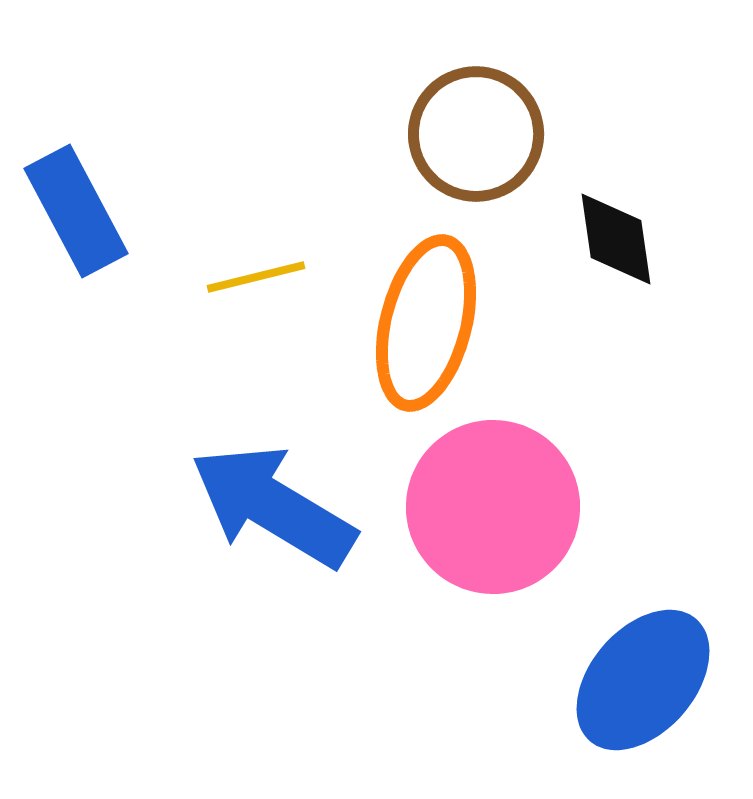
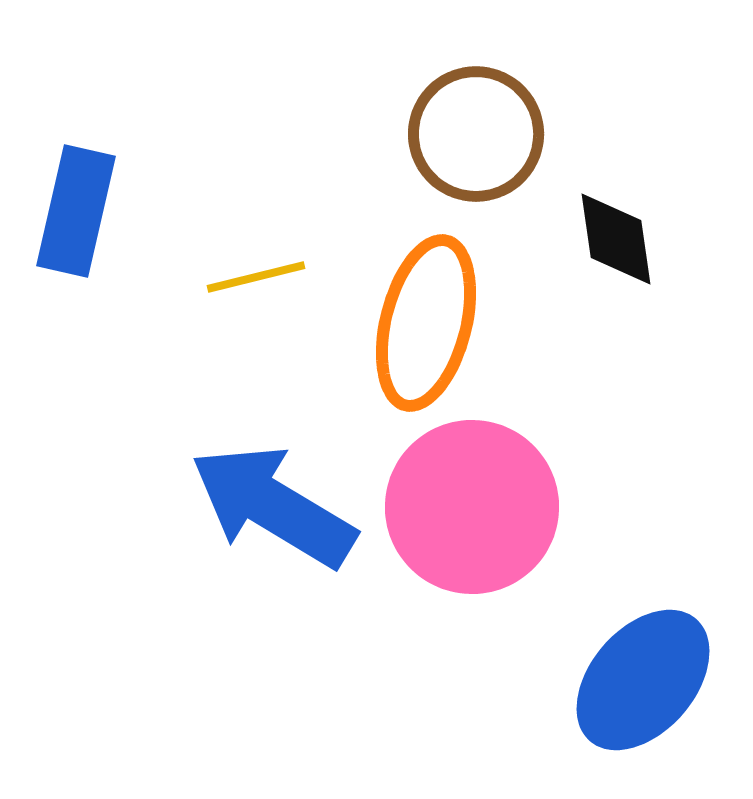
blue rectangle: rotated 41 degrees clockwise
pink circle: moved 21 px left
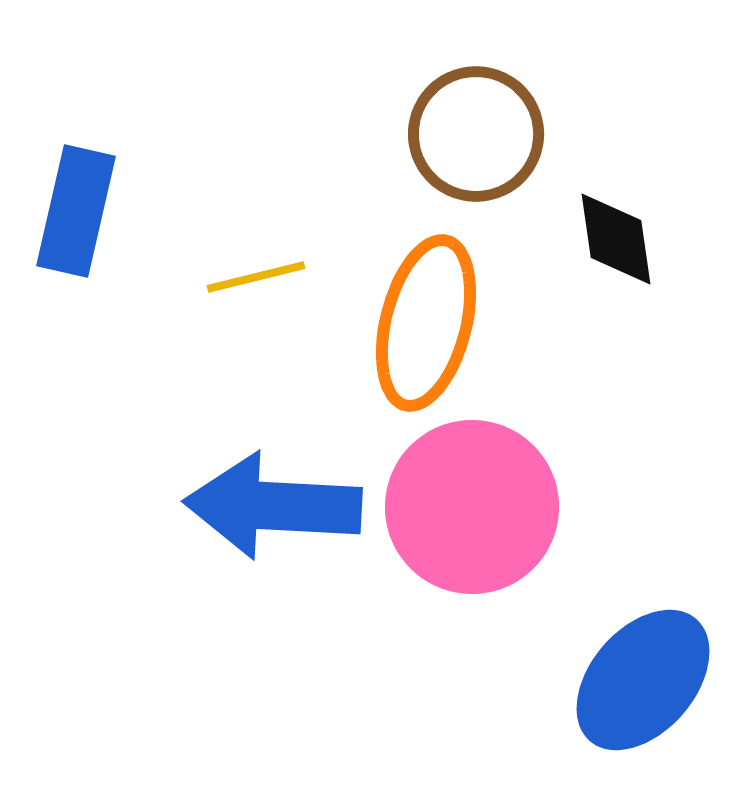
blue arrow: rotated 28 degrees counterclockwise
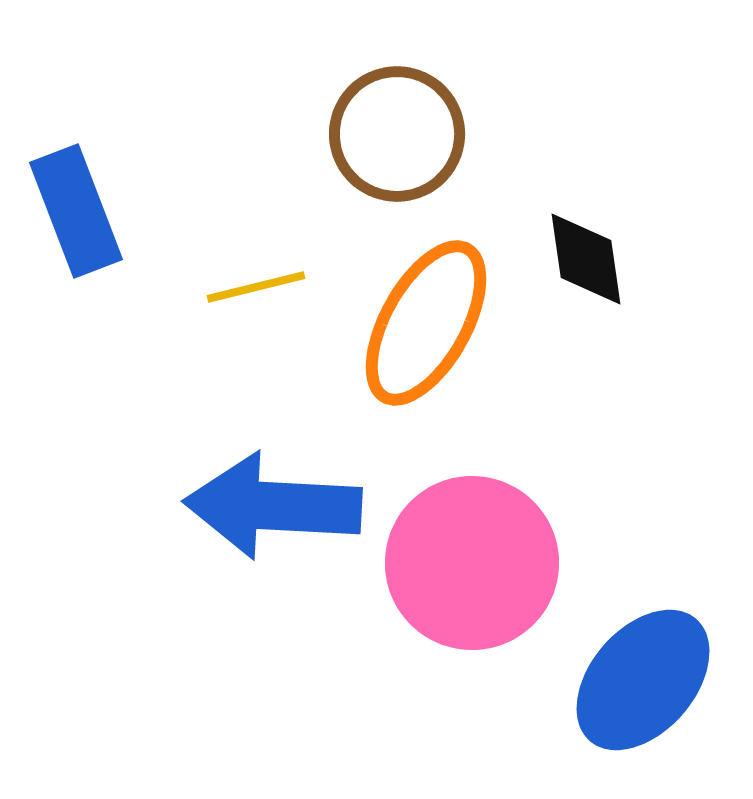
brown circle: moved 79 px left
blue rectangle: rotated 34 degrees counterclockwise
black diamond: moved 30 px left, 20 px down
yellow line: moved 10 px down
orange ellipse: rotated 15 degrees clockwise
pink circle: moved 56 px down
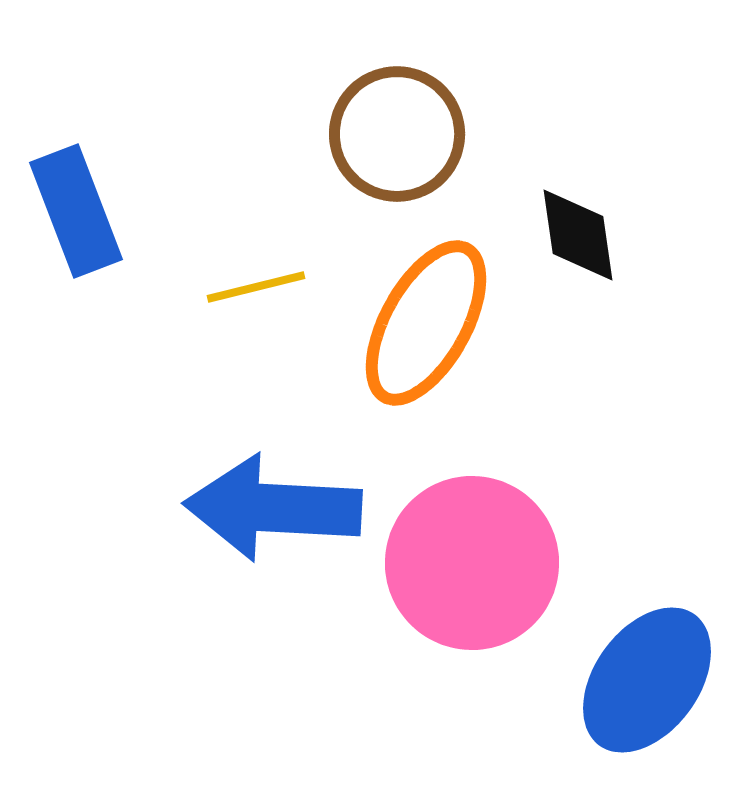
black diamond: moved 8 px left, 24 px up
blue arrow: moved 2 px down
blue ellipse: moved 4 px right; rotated 5 degrees counterclockwise
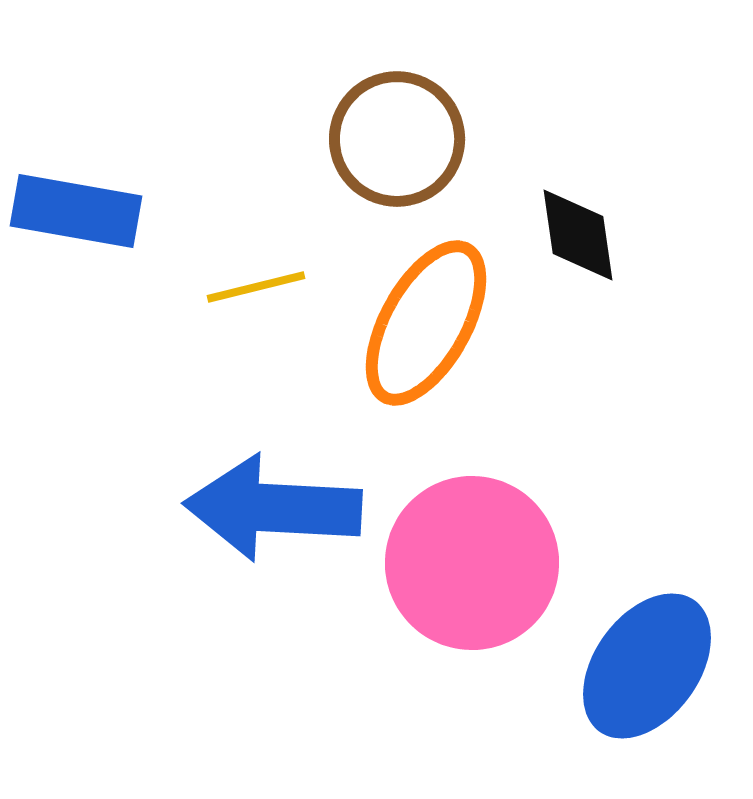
brown circle: moved 5 px down
blue rectangle: rotated 59 degrees counterclockwise
blue ellipse: moved 14 px up
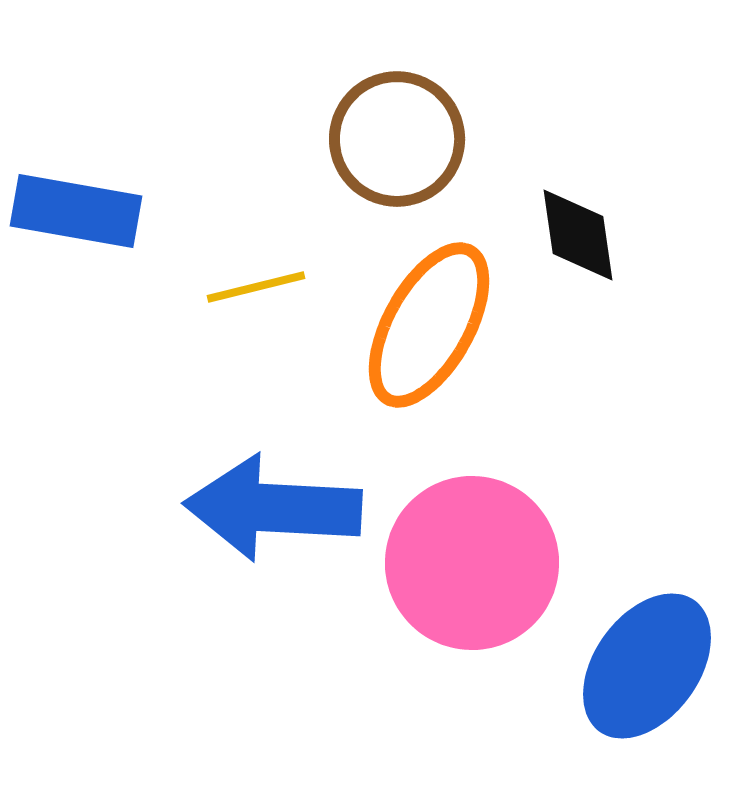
orange ellipse: moved 3 px right, 2 px down
